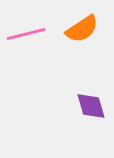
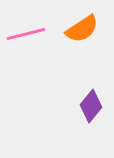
purple diamond: rotated 56 degrees clockwise
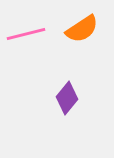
purple diamond: moved 24 px left, 8 px up
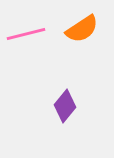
purple diamond: moved 2 px left, 8 px down
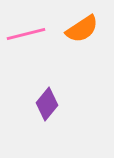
purple diamond: moved 18 px left, 2 px up
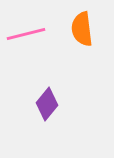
orange semicircle: rotated 116 degrees clockwise
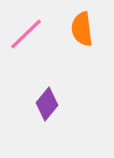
pink line: rotated 30 degrees counterclockwise
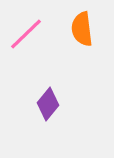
purple diamond: moved 1 px right
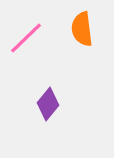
pink line: moved 4 px down
